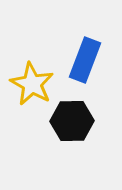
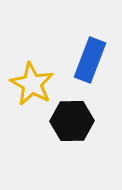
blue rectangle: moved 5 px right
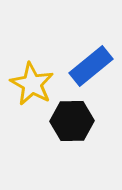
blue rectangle: moved 1 px right, 6 px down; rotated 30 degrees clockwise
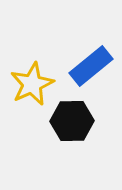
yellow star: rotated 18 degrees clockwise
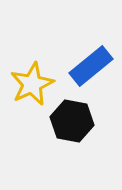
black hexagon: rotated 12 degrees clockwise
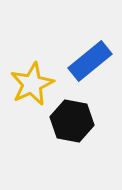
blue rectangle: moved 1 px left, 5 px up
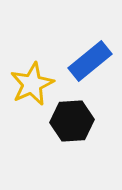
black hexagon: rotated 15 degrees counterclockwise
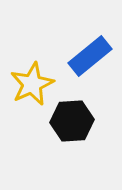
blue rectangle: moved 5 px up
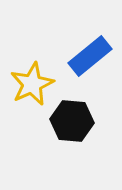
black hexagon: rotated 9 degrees clockwise
